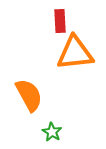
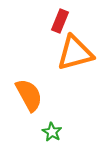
red rectangle: rotated 25 degrees clockwise
orange triangle: rotated 9 degrees counterclockwise
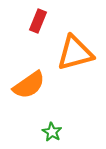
red rectangle: moved 22 px left
orange semicircle: moved 10 px up; rotated 84 degrees clockwise
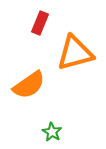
red rectangle: moved 2 px right, 2 px down
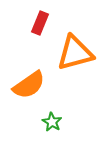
green star: moved 10 px up
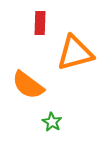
red rectangle: rotated 20 degrees counterclockwise
orange semicircle: moved 1 px left; rotated 72 degrees clockwise
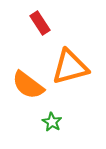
red rectangle: rotated 35 degrees counterclockwise
orange triangle: moved 5 px left, 14 px down
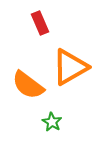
red rectangle: rotated 10 degrees clockwise
orange triangle: rotated 15 degrees counterclockwise
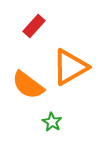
red rectangle: moved 6 px left, 3 px down; rotated 65 degrees clockwise
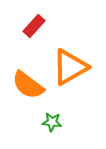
green star: rotated 24 degrees counterclockwise
